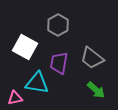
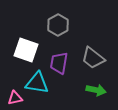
white square: moved 1 px right, 3 px down; rotated 10 degrees counterclockwise
gray trapezoid: moved 1 px right
green arrow: rotated 30 degrees counterclockwise
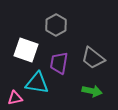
gray hexagon: moved 2 px left
green arrow: moved 4 px left, 1 px down
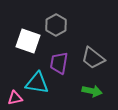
white square: moved 2 px right, 9 px up
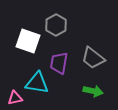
green arrow: moved 1 px right
